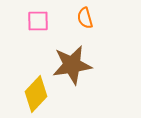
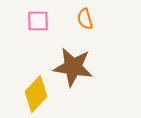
orange semicircle: moved 1 px down
brown star: moved 1 px right, 2 px down; rotated 18 degrees clockwise
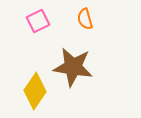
pink square: rotated 25 degrees counterclockwise
yellow diamond: moved 1 px left, 3 px up; rotated 9 degrees counterclockwise
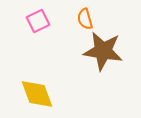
brown star: moved 30 px right, 16 px up
yellow diamond: moved 2 px right, 3 px down; rotated 54 degrees counterclockwise
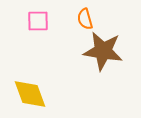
pink square: rotated 25 degrees clockwise
yellow diamond: moved 7 px left
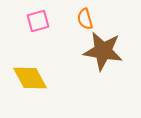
pink square: rotated 15 degrees counterclockwise
yellow diamond: moved 16 px up; rotated 9 degrees counterclockwise
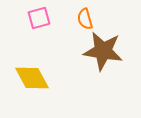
pink square: moved 1 px right, 3 px up
yellow diamond: moved 2 px right
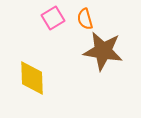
pink square: moved 14 px right; rotated 15 degrees counterclockwise
yellow diamond: rotated 27 degrees clockwise
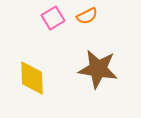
orange semicircle: moved 2 px right, 3 px up; rotated 100 degrees counterclockwise
brown star: moved 5 px left, 18 px down
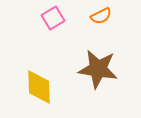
orange semicircle: moved 14 px right
yellow diamond: moved 7 px right, 9 px down
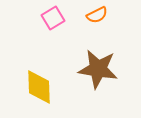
orange semicircle: moved 4 px left, 1 px up
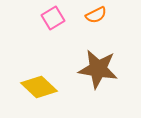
orange semicircle: moved 1 px left
yellow diamond: rotated 45 degrees counterclockwise
